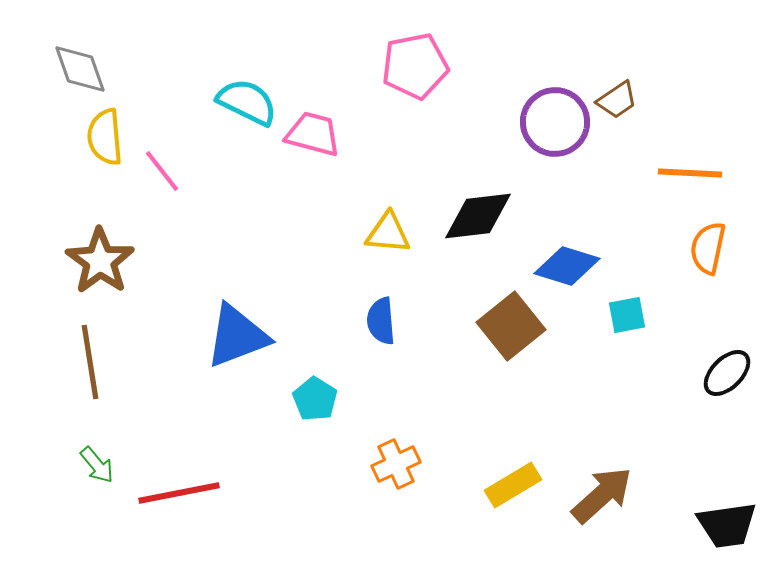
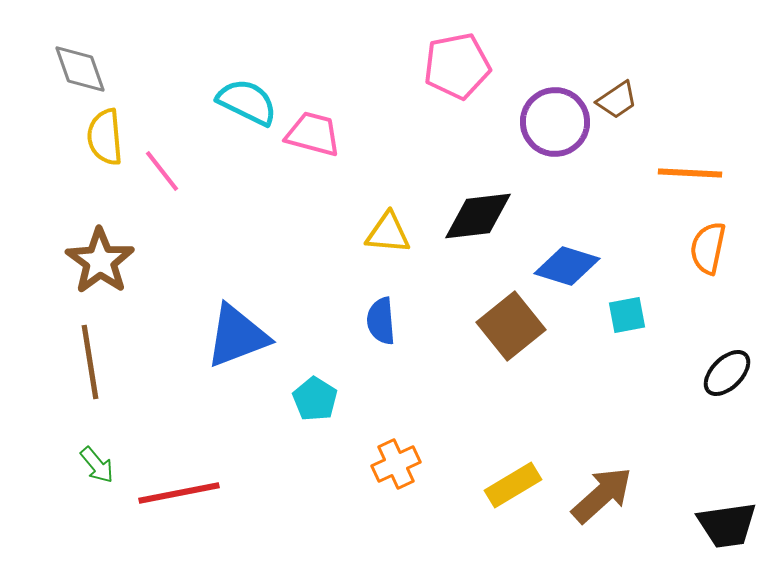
pink pentagon: moved 42 px right
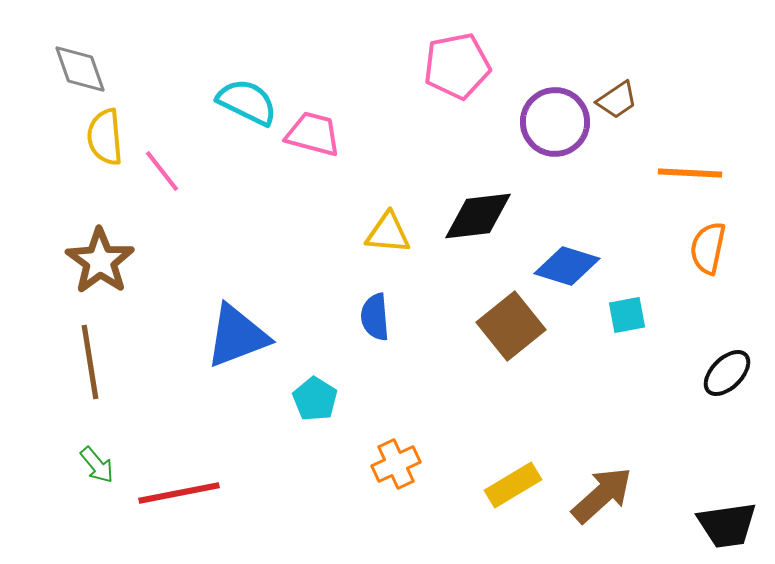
blue semicircle: moved 6 px left, 4 px up
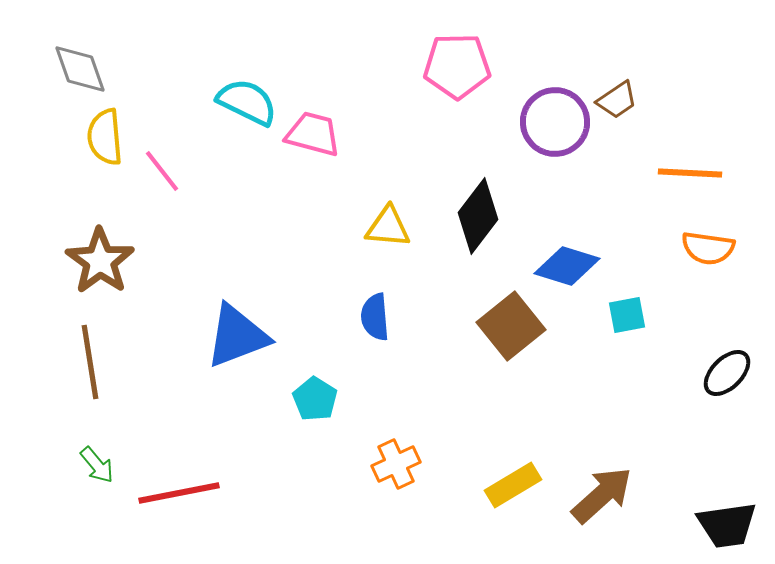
pink pentagon: rotated 10 degrees clockwise
black diamond: rotated 46 degrees counterclockwise
yellow triangle: moved 6 px up
orange semicircle: rotated 94 degrees counterclockwise
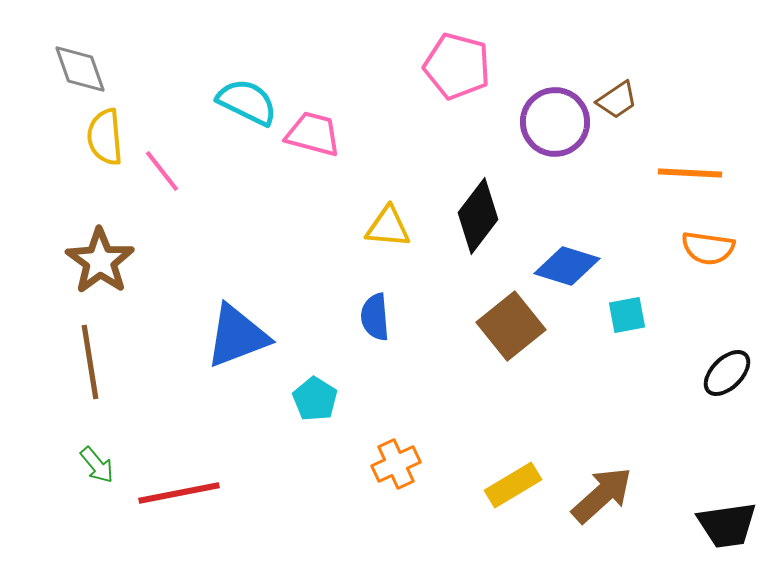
pink pentagon: rotated 16 degrees clockwise
